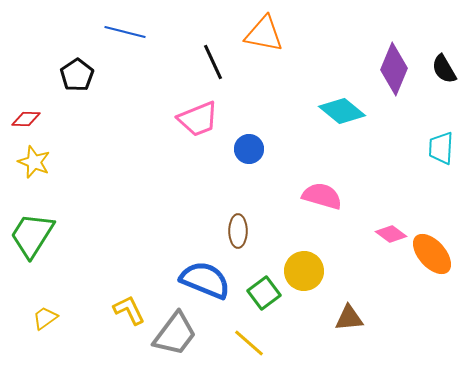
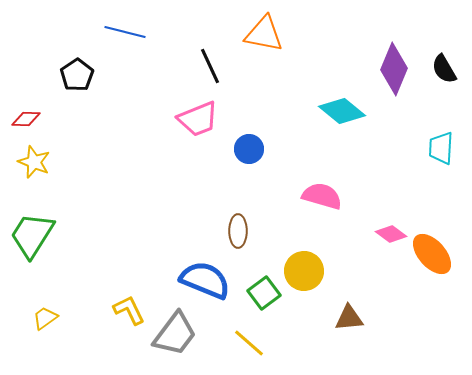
black line: moved 3 px left, 4 px down
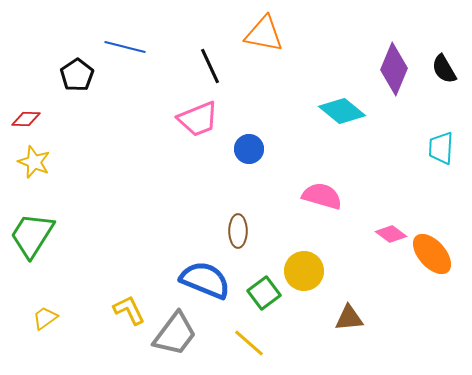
blue line: moved 15 px down
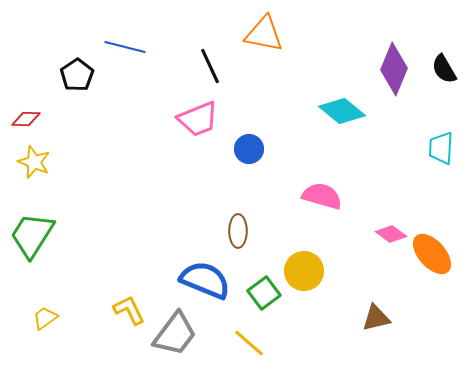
brown triangle: moved 27 px right; rotated 8 degrees counterclockwise
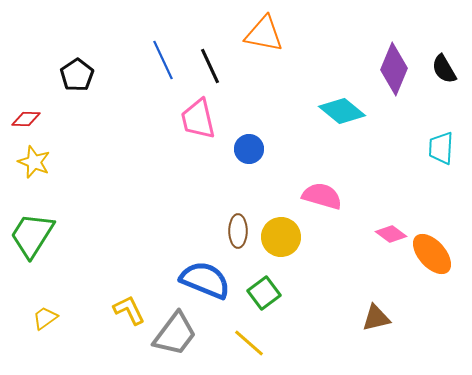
blue line: moved 38 px right, 13 px down; rotated 51 degrees clockwise
pink trapezoid: rotated 99 degrees clockwise
yellow circle: moved 23 px left, 34 px up
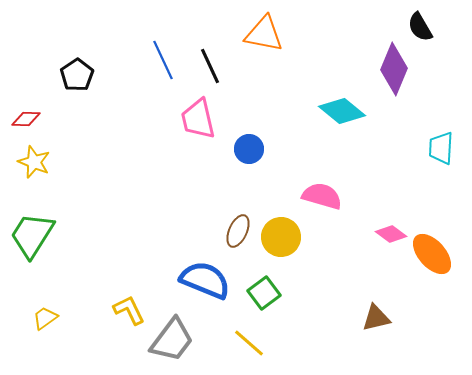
black semicircle: moved 24 px left, 42 px up
brown ellipse: rotated 24 degrees clockwise
gray trapezoid: moved 3 px left, 6 px down
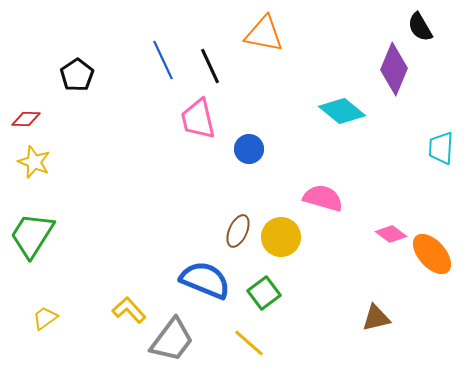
pink semicircle: moved 1 px right, 2 px down
yellow L-shape: rotated 16 degrees counterclockwise
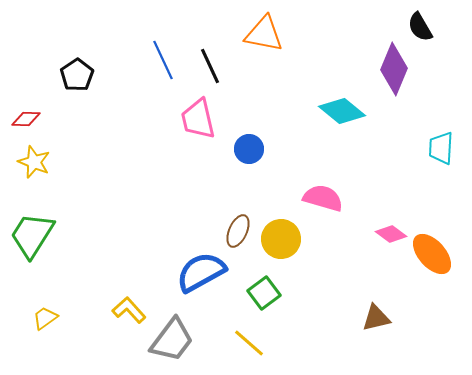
yellow circle: moved 2 px down
blue semicircle: moved 4 px left, 8 px up; rotated 51 degrees counterclockwise
